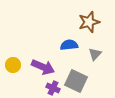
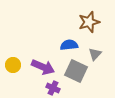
gray square: moved 10 px up
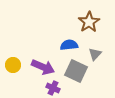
brown star: rotated 15 degrees counterclockwise
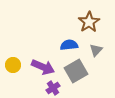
gray triangle: moved 1 px right, 4 px up
gray square: rotated 35 degrees clockwise
purple cross: rotated 32 degrees clockwise
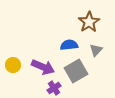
purple cross: moved 1 px right
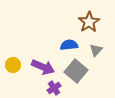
gray square: rotated 20 degrees counterclockwise
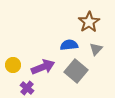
gray triangle: moved 1 px up
purple arrow: rotated 45 degrees counterclockwise
purple cross: moved 27 px left; rotated 16 degrees counterclockwise
